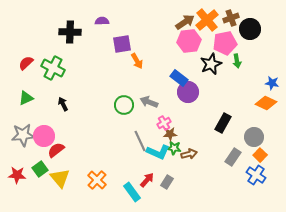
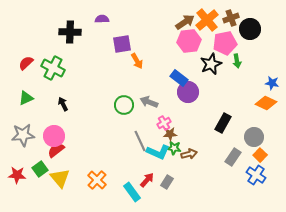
purple semicircle at (102, 21): moved 2 px up
pink circle at (44, 136): moved 10 px right
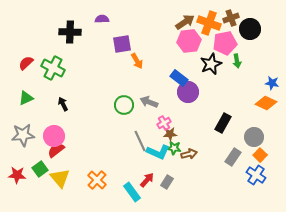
orange cross at (207, 20): moved 2 px right, 3 px down; rotated 30 degrees counterclockwise
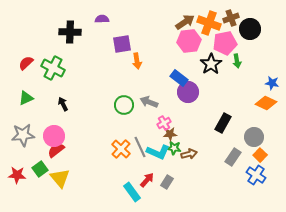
orange arrow at (137, 61): rotated 21 degrees clockwise
black star at (211, 64): rotated 10 degrees counterclockwise
gray line at (140, 141): moved 6 px down
orange cross at (97, 180): moved 24 px right, 31 px up
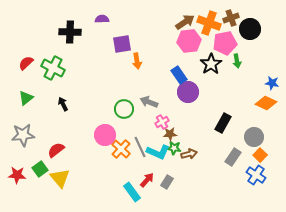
blue rectangle at (179, 78): moved 3 px up; rotated 18 degrees clockwise
green triangle at (26, 98): rotated 14 degrees counterclockwise
green circle at (124, 105): moved 4 px down
pink cross at (164, 123): moved 2 px left, 1 px up
pink circle at (54, 136): moved 51 px right, 1 px up
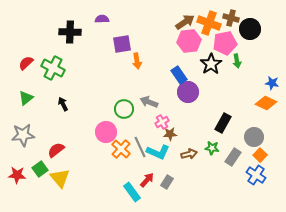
brown cross at (231, 18): rotated 35 degrees clockwise
pink circle at (105, 135): moved 1 px right, 3 px up
green star at (174, 148): moved 38 px right
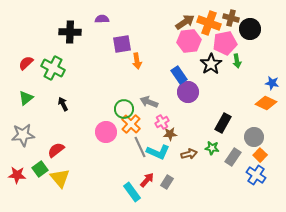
orange cross at (121, 149): moved 10 px right, 25 px up
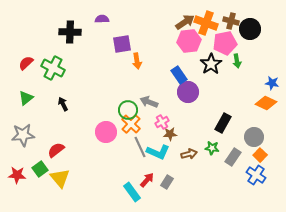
brown cross at (231, 18): moved 3 px down
orange cross at (209, 23): moved 3 px left
green circle at (124, 109): moved 4 px right, 1 px down
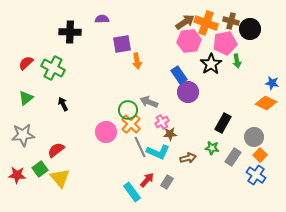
brown arrow at (189, 154): moved 1 px left, 4 px down
